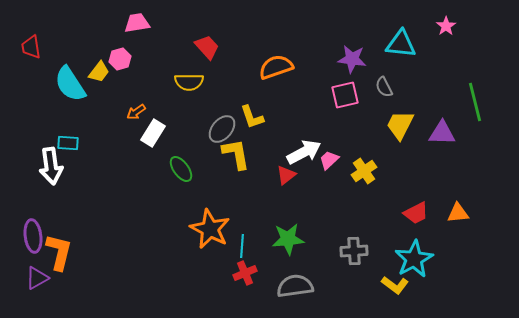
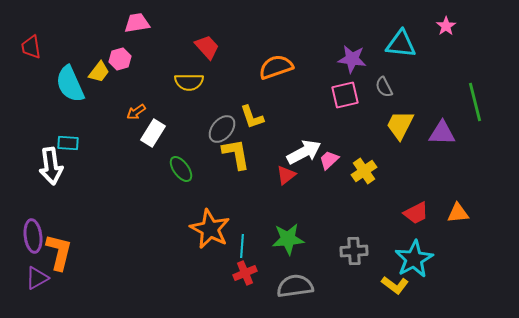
cyan semicircle at (70, 84): rotated 9 degrees clockwise
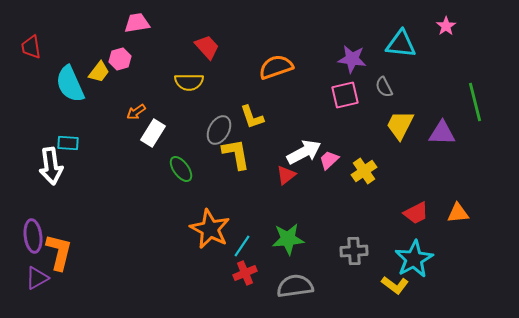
gray ellipse at (222, 129): moved 3 px left, 1 px down; rotated 12 degrees counterclockwise
cyan line at (242, 246): rotated 30 degrees clockwise
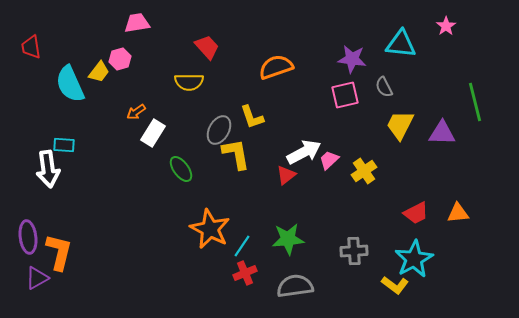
cyan rectangle at (68, 143): moved 4 px left, 2 px down
white arrow at (51, 166): moved 3 px left, 3 px down
purple ellipse at (33, 236): moved 5 px left, 1 px down
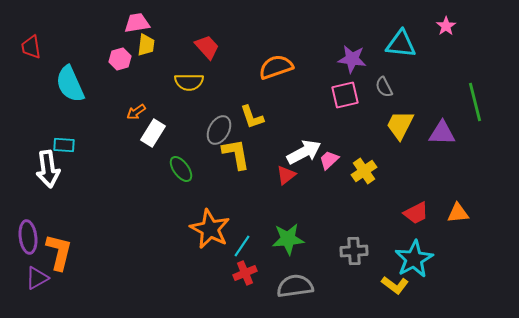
yellow trapezoid at (99, 72): moved 47 px right, 27 px up; rotated 30 degrees counterclockwise
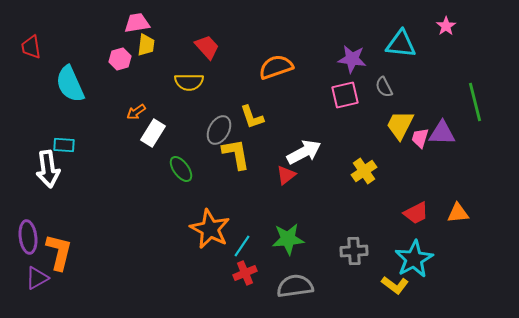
pink trapezoid at (329, 160): moved 91 px right, 22 px up; rotated 30 degrees counterclockwise
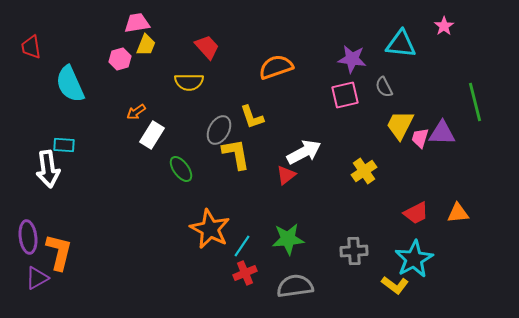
pink star at (446, 26): moved 2 px left
yellow trapezoid at (146, 45): rotated 15 degrees clockwise
white rectangle at (153, 133): moved 1 px left, 2 px down
